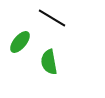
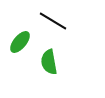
black line: moved 1 px right, 3 px down
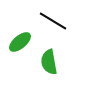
green ellipse: rotated 10 degrees clockwise
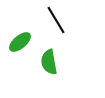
black line: moved 3 px right, 1 px up; rotated 28 degrees clockwise
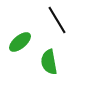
black line: moved 1 px right
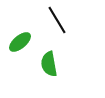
green semicircle: moved 2 px down
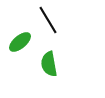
black line: moved 9 px left
